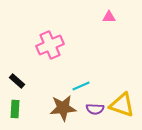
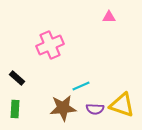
black rectangle: moved 3 px up
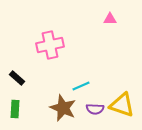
pink triangle: moved 1 px right, 2 px down
pink cross: rotated 12 degrees clockwise
brown star: rotated 28 degrees clockwise
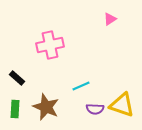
pink triangle: rotated 32 degrees counterclockwise
brown star: moved 17 px left, 1 px up
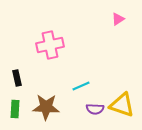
pink triangle: moved 8 px right
black rectangle: rotated 35 degrees clockwise
brown star: rotated 20 degrees counterclockwise
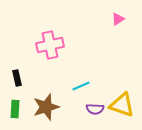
brown star: rotated 20 degrees counterclockwise
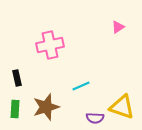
pink triangle: moved 8 px down
yellow triangle: moved 2 px down
purple semicircle: moved 9 px down
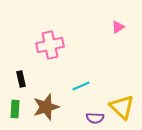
black rectangle: moved 4 px right, 1 px down
yellow triangle: rotated 24 degrees clockwise
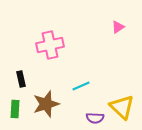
brown star: moved 3 px up
